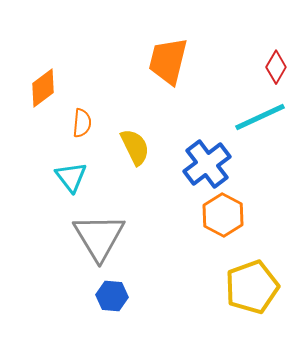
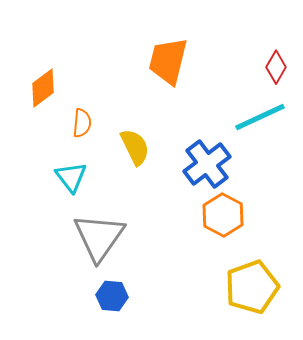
gray triangle: rotated 6 degrees clockwise
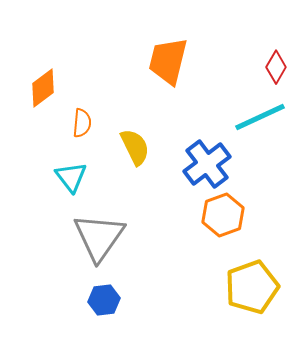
orange hexagon: rotated 12 degrees clockwise
blue hexagon: moved 8 px left, 4 px down; rotated 12 degrees counterclockwise
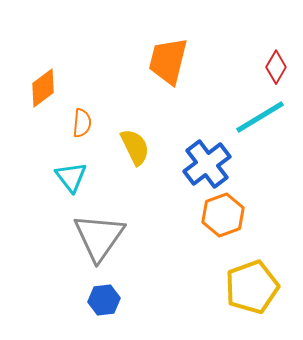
cyan line: rotated 6 degrees counterclockwise
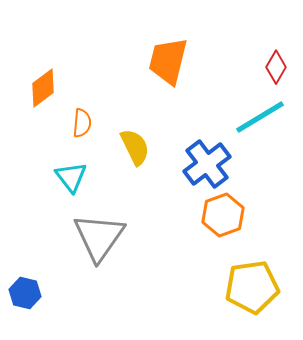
yellow pentagon: rotated 12 degrees clockwise
blue hexagon: moved 79 px left, 7 px up; rotated 20 degrees clockwise
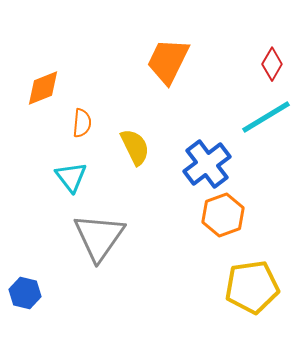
orange trapezoid: rotated 12 degrees clockwise
red diamond: moved 4 px left, 3 px up
orange diamond: rotated 15 degrees clockwise
cyan line: moved 6 px right
